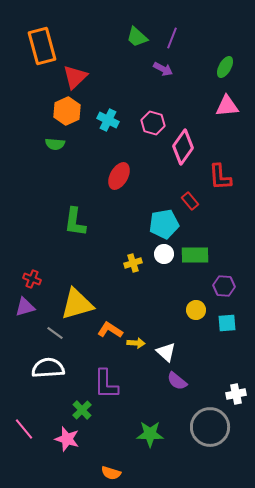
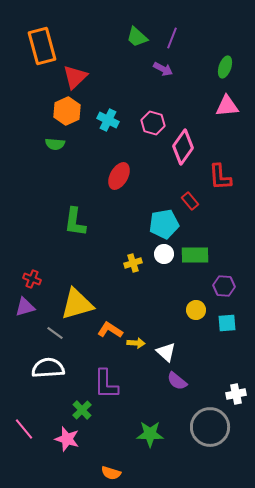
green ellipse: rotated 10 degrees counterclockwise
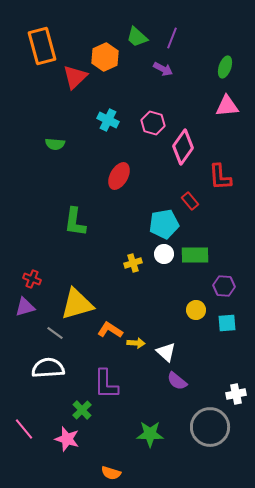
orange hexagon: moved 38 px right, 54 px up
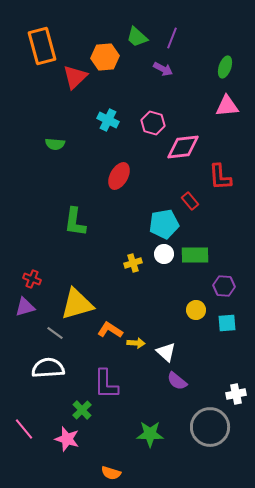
orange hexagon: rotated 20 degrees clockwise
pink diamond: rotated 48 degrees clockwise
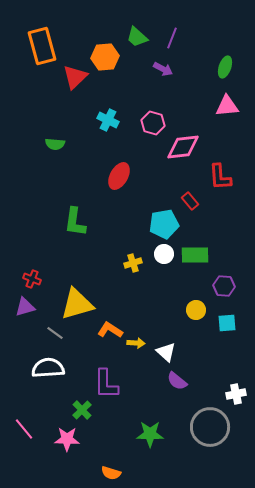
pink star: rotated 15 degrees counterclockwise
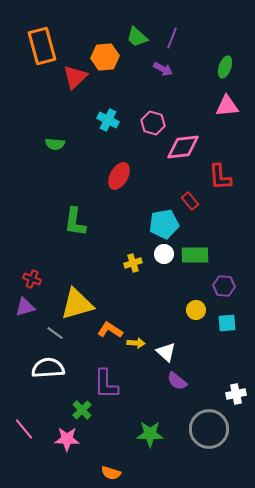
gray circle: moved 1 px left, 2 px down
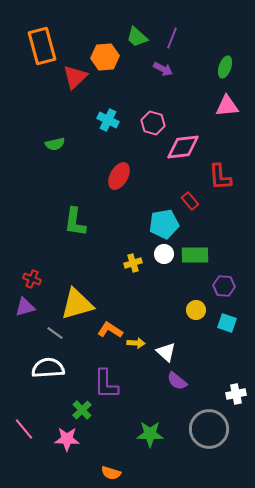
green semicircle: rotated 18 degrees counterclockwise
cyan square: rotated 24 degrees clockwise
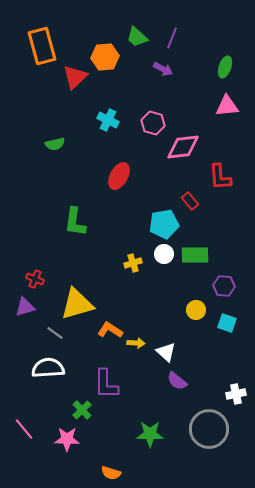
red cross: moved 3 px right
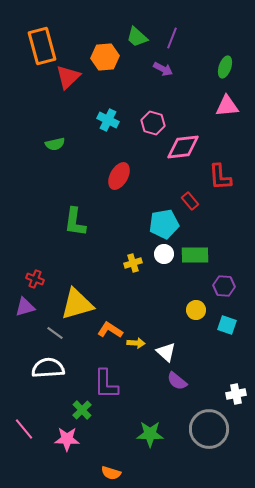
red triangle: moved 7 px left
cyan square: moved 2 px down
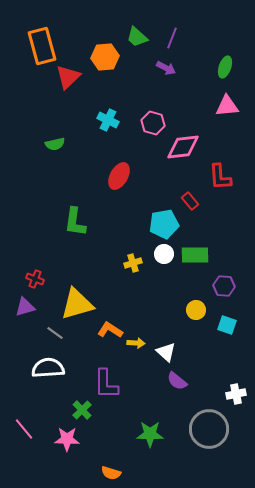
purple arrow: moved 3 px right, 1 px up
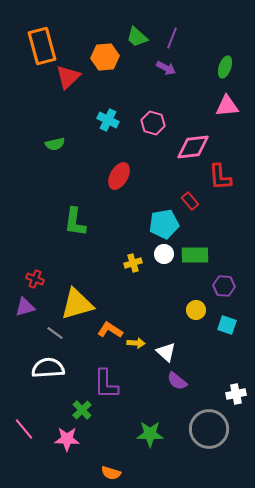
pink diamond: moved 10 px right
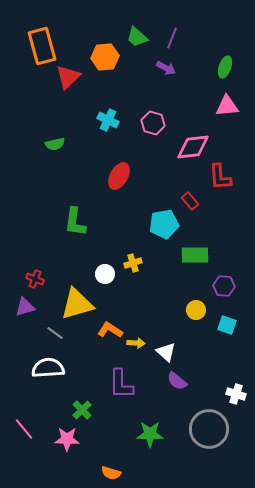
white circle: moved 59 px left, 20 px down
purple L-shape: moved 15 px right
white cross: rotated 30 degrees clockwise
